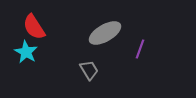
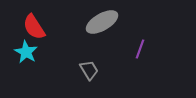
gray ellipse: moved 3 px left, 11 px up
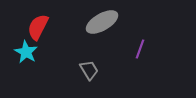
red semicircle: moved 4 px right; rotated 60 degrees clockwise
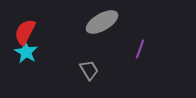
red semicircle: moved 13 px left, 5 px down
